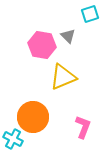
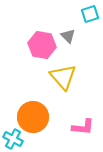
yellow triangle: rotated 48 degrees counterclockwise
pink L-shape: rotated 75 degrees clockwise
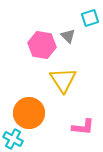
cyan square: moved 4 px down
yellow triangle: moved 3 px down; rotated 8 degrees clockwise
orange circle: moved 4 px left, 4 px up
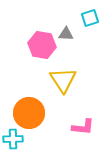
gray triangle: moved 2 px left, 2 px up; rotated 42 degrees counterclockwise
cyan cross: rotated 30 degrees counterclockwise
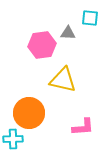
cyan square: rotated 24 degrees clockwise
gray triangle: moved 2 px right, 1 px up
pink hexagon: rotated 16 degrees counterclockwise
yellow triangle: rotated 44 degrees counterclockwise
pink L-shape: rotated 10 degrees counterclockwise
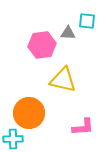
cyan square: moved 3 px left, 3 px down
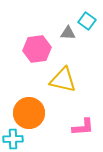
cyan square: rotated 30 degrees clockwise
pink hexagon: moved 5 px left, 4 px down
